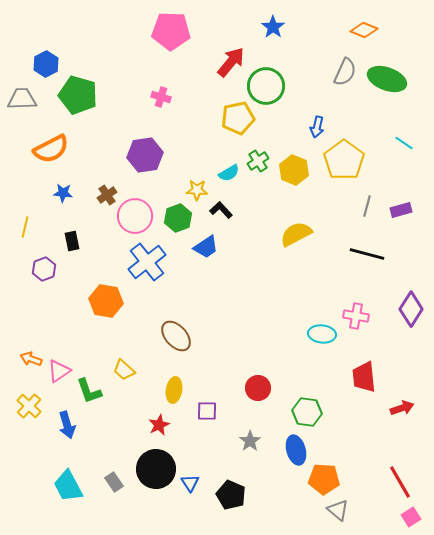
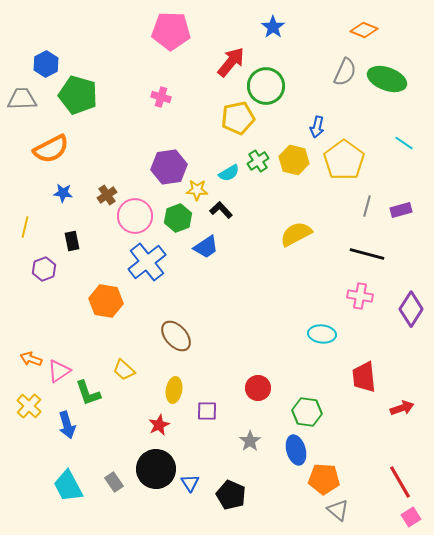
purple hexagon at (145, 155): moved 24 px right, 12 px down
yellow hexagon at (294, 170): moved 10 px up; rotated 8 degrees counterclockwise
pink cross at (356, 316): moved 4 px right, 20 px up
green L-shape at (89, 391): moved 1 px left, 2 px down
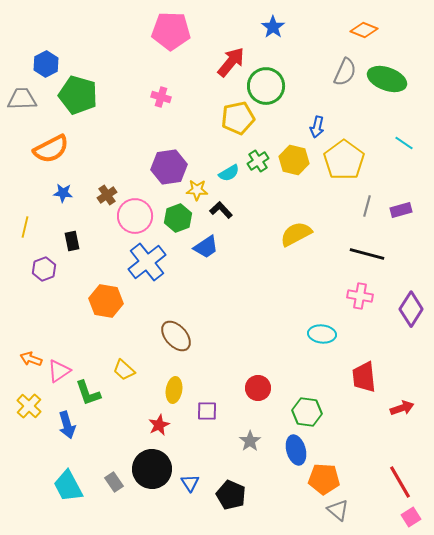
black circle at (156, 469): moved 4 px left
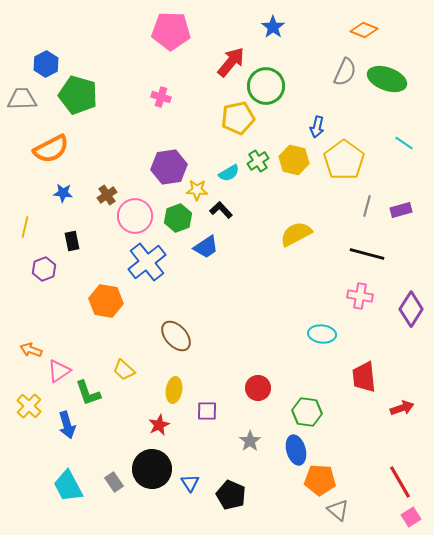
orange arrow at (31, 359): moved 9 px up
orange pentagon at (324, 479): moved 4 px left, 1 px down
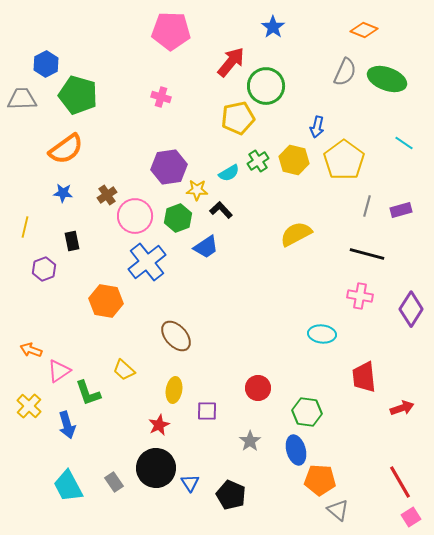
orange semicircle at (51, 149): moved 15 px right; rotated 9 degrees counterclockwise
black circle at (152, 469): moved 4 px right, 1 px up
